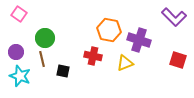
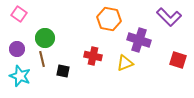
purple L-shape: moved 5 px left
orange hexagon: moved 11 px up
purple circle: moved 1 px right, 3 px up
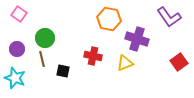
purple L-shape: rotated 10 degrees clockwise
purple cross: moved 2 px left, 1 px up
red square: moved 1 px right, 2 px down; rotated 36 degrees clockwise
cyan star: moved 5 px left, 2 px down
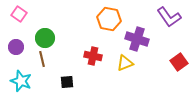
purple circle: moved 1 px left, 2 px up
black square: moved 4 px right, 11 px down; rotated 16 degrees counterclockwise
cyan star: moved 6 px right, 3 px down
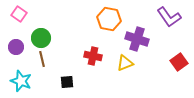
green circle: moved 4 px left
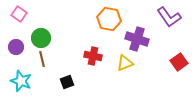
black square: rotated 16 degrees counterclockwise
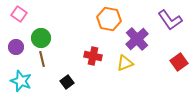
purple L-shape: moved 1 px right, 3 px down
purple cross: rotated 30 degrees clockwise
black square: rotated 16 degrees counterclockwise
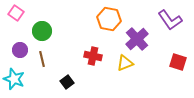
pink square: moved 3 px left, 1 px up
green circle: moved 1 px right, 7 px up
purple circle: moved 4 px right, 3 px down
red square: moved 1 px left; rotated 36 degrees counterclockwise
cyan star: moved 7 px left, 2 px up
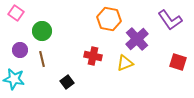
cyan star: rotated 10 degrees counterclockwise
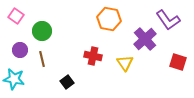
pink square: moved 3 px down
purple L-shape: moved 2 px left
purple cross: moved 8 px right
yellow triangle: rotated 42 degrees counterclockwise
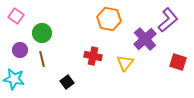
purple L-shape: rotated 95 degrees counterclockwise
green circle: moved 2 px down
yellow triangle: rotated 12 degrees clockwise
